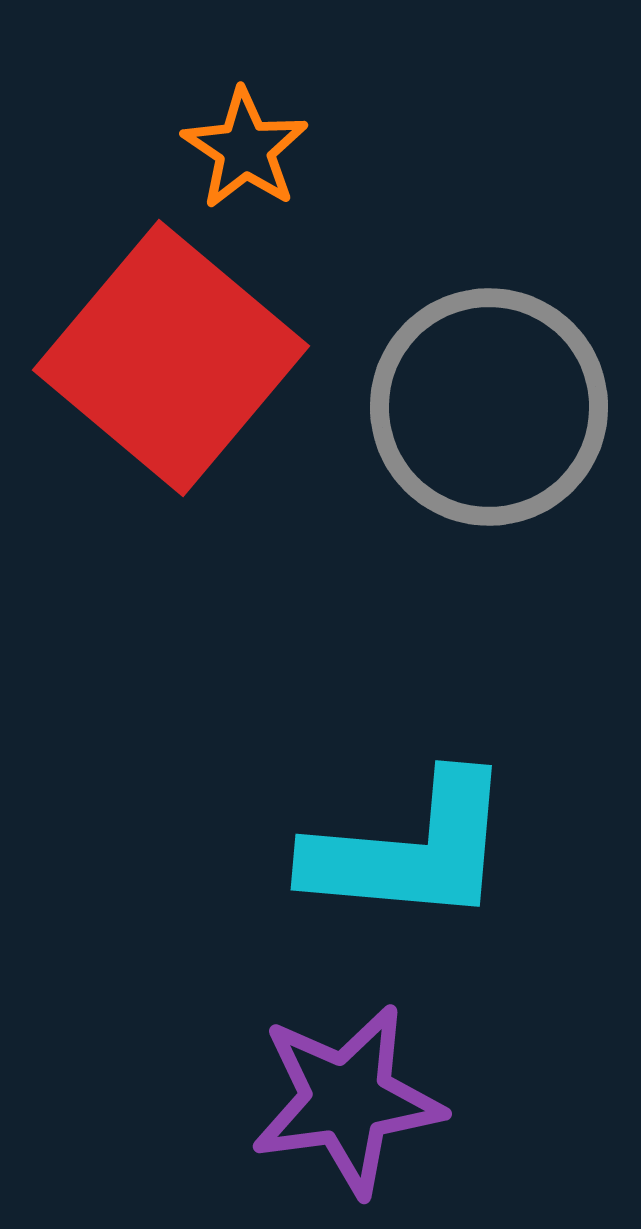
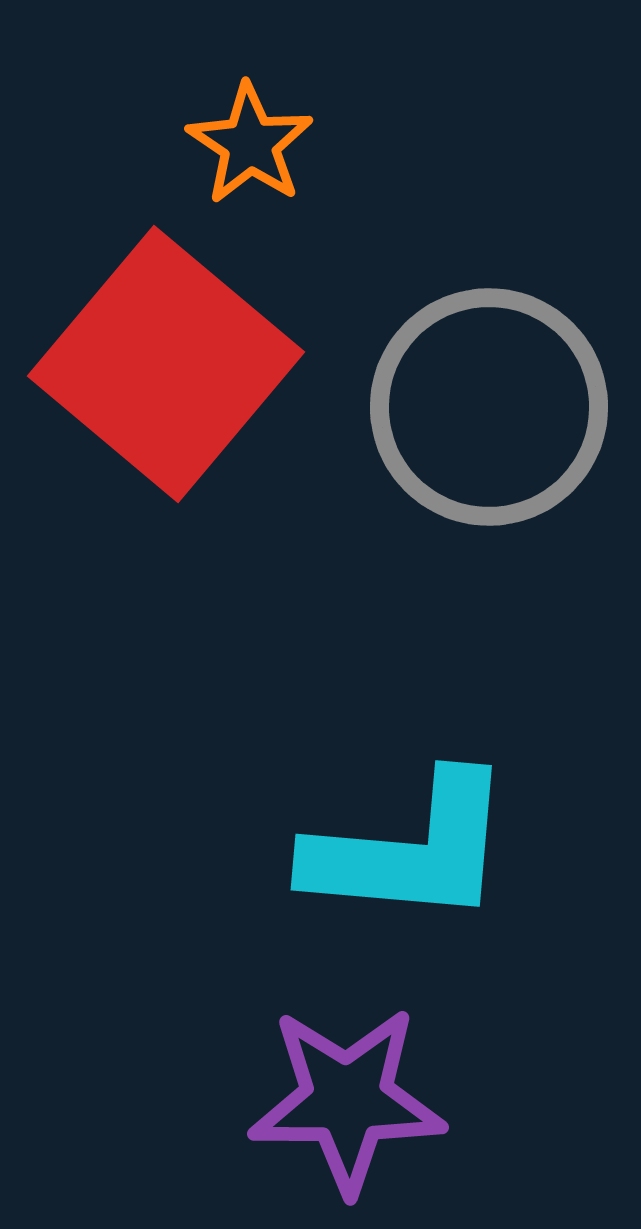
orange star: moved 5 px right, 5 px up
red square: moved 5 px left, 6 px down
purple star: rotated 8 degrees clockwise
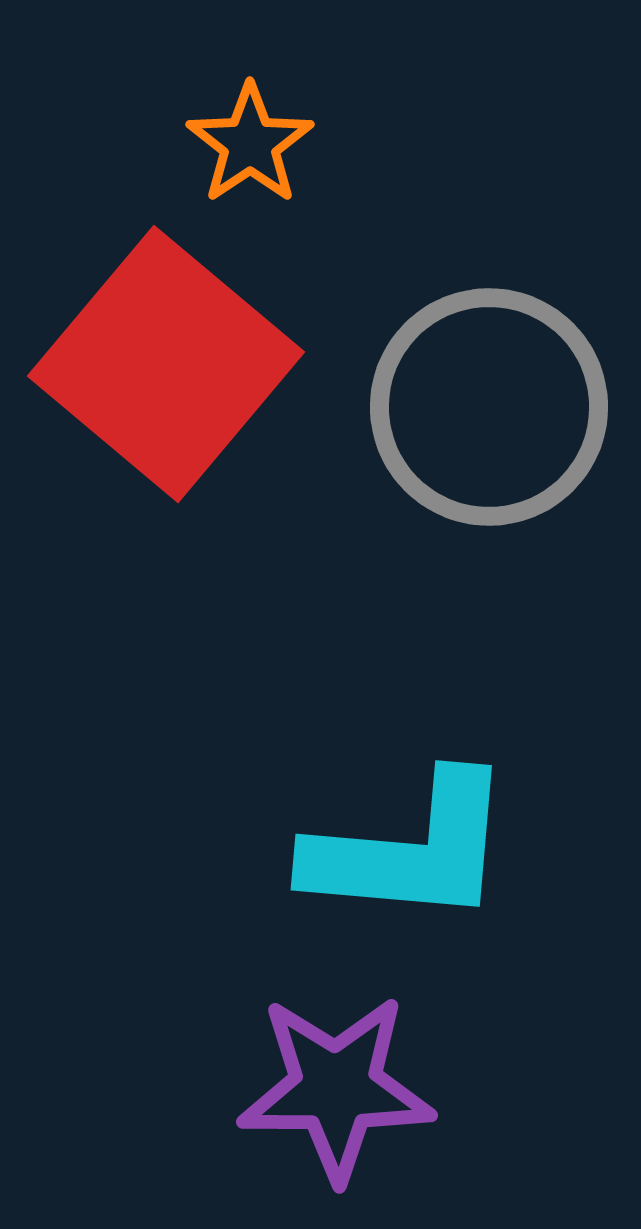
orange star: rotated 4 degrees clockwise
purple star: moved 11 px left, 12 px up
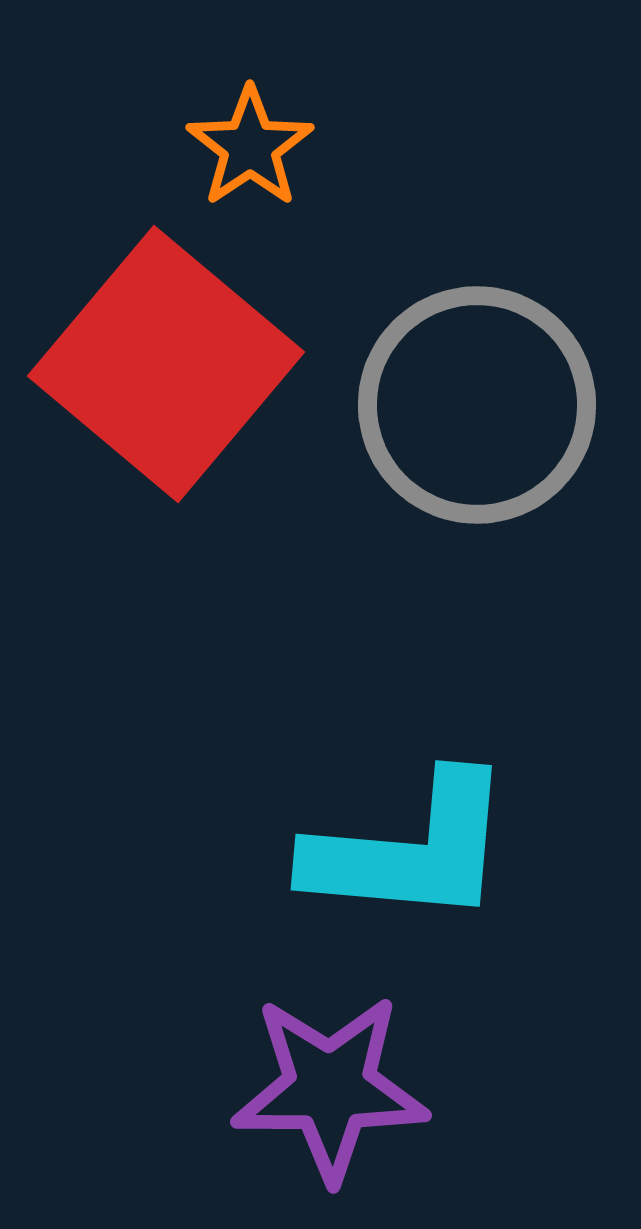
orange star: moved 3 px down
gray circle: moved 12 px left, 2 px up
purple star: moved 6 px left
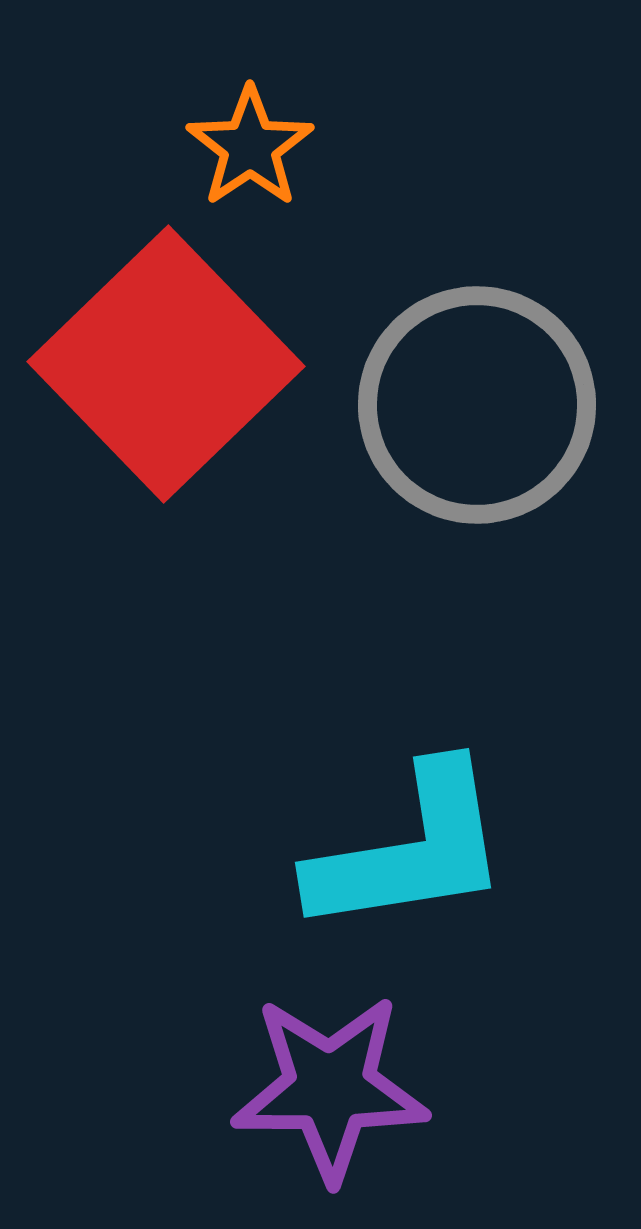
red square: rotated 6 degrees clockwise
cyan L-shape: rotated 14 degrees counterclockwise
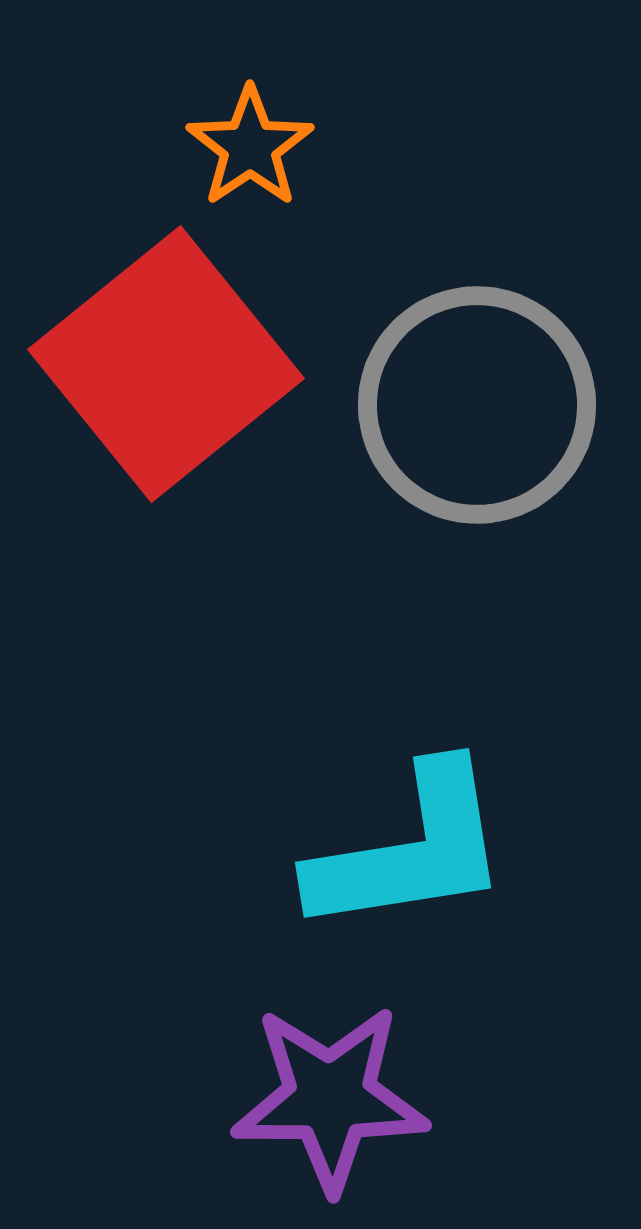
red square: rotated 5 degrees clockwise
purple star: moved 10 px down
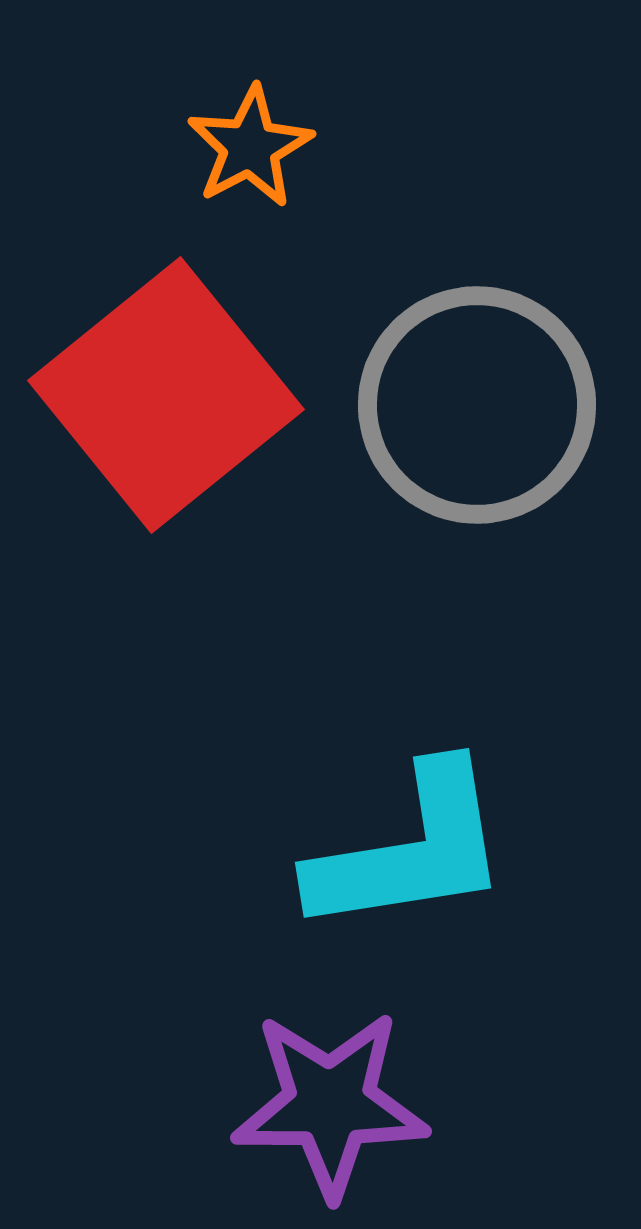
orange star: rotated 6 degrees clockwise
red square: moved 31 px down
purple star: moved 6 px down
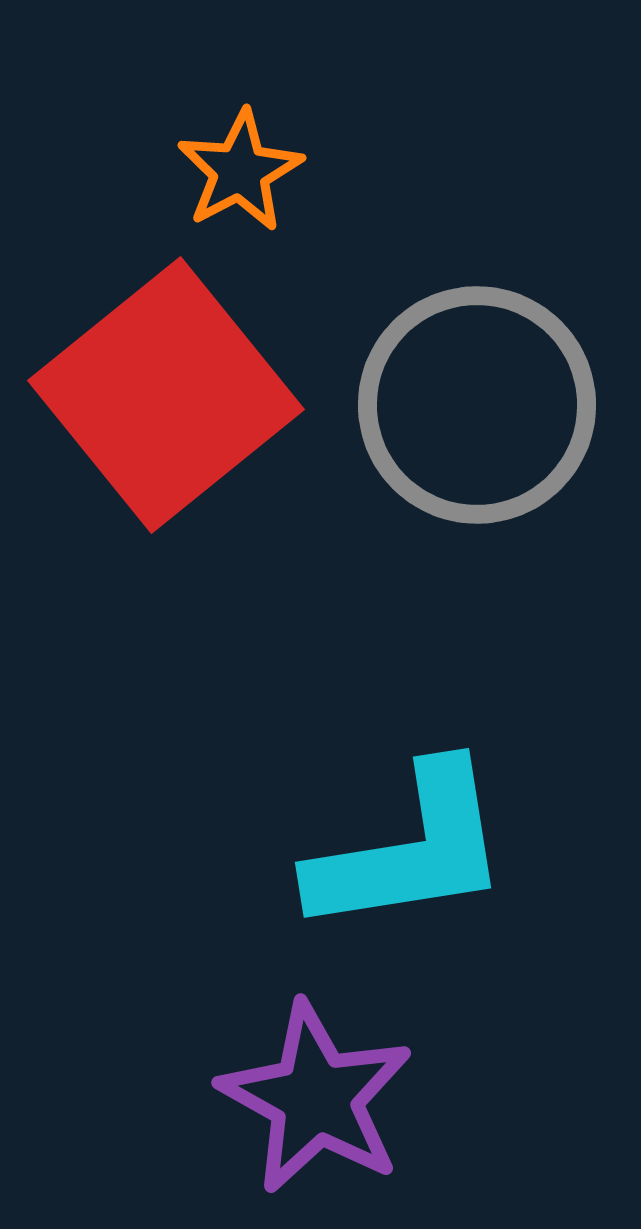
orange star: moved 10 px left, 24 px down
purple star: moved 14 px left, 6 px up; rotated 29 degrees clockwise
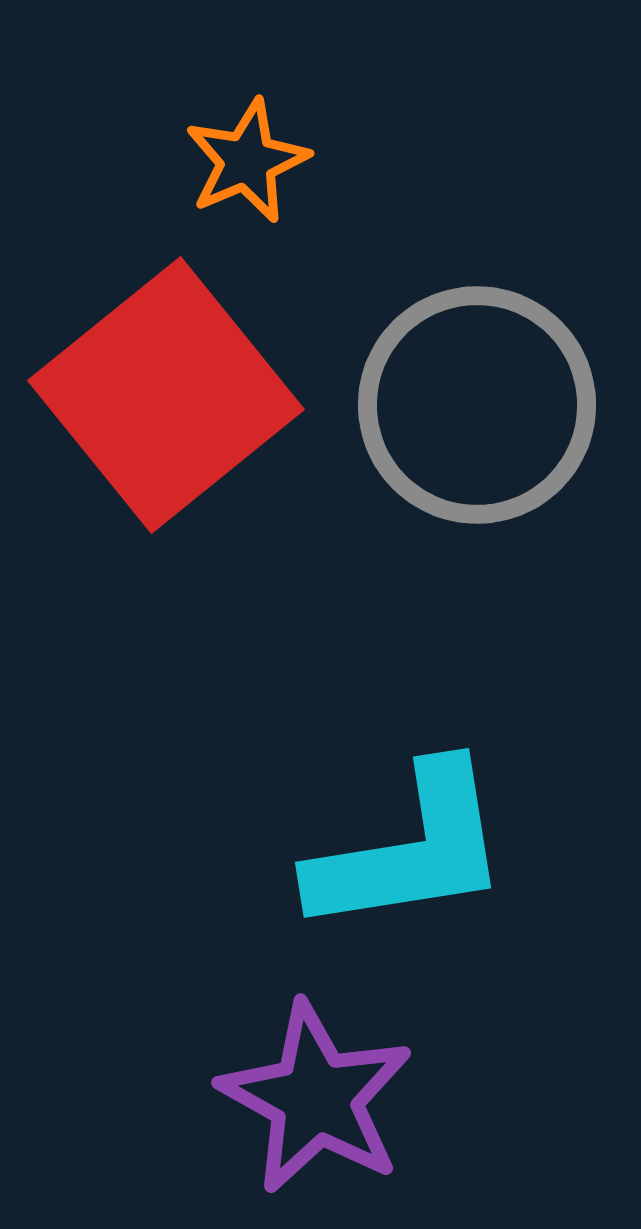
orange star: moved 7 px right, 10 px up; rotated 5 degrees clockwise
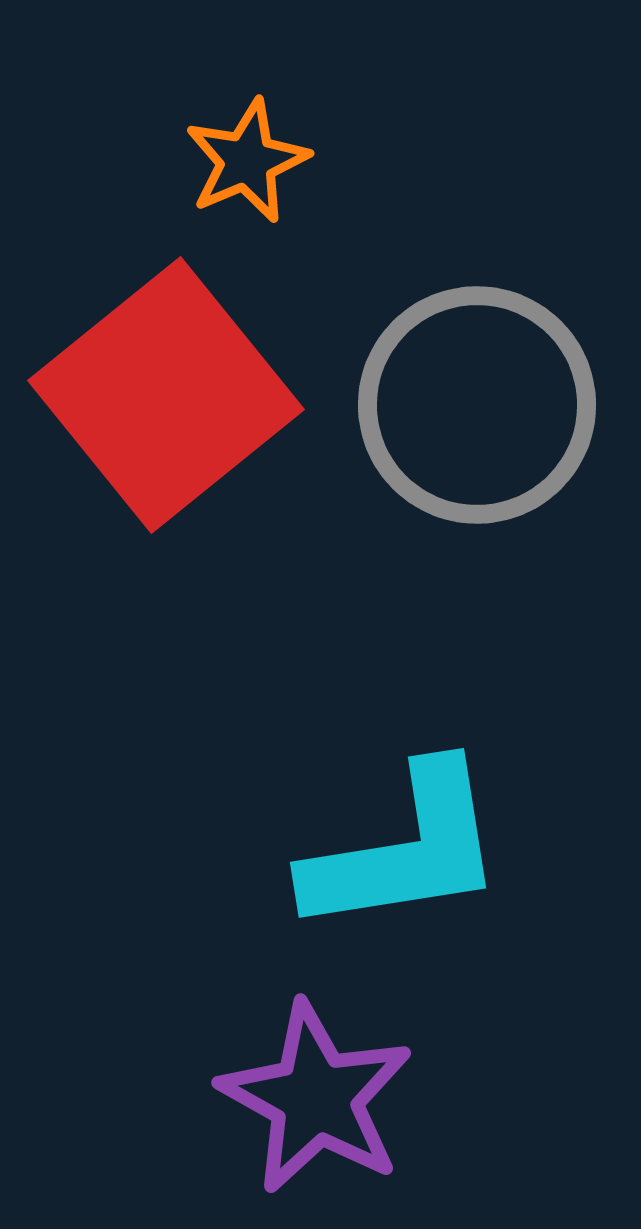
cyan L-shape: moved 5 px left
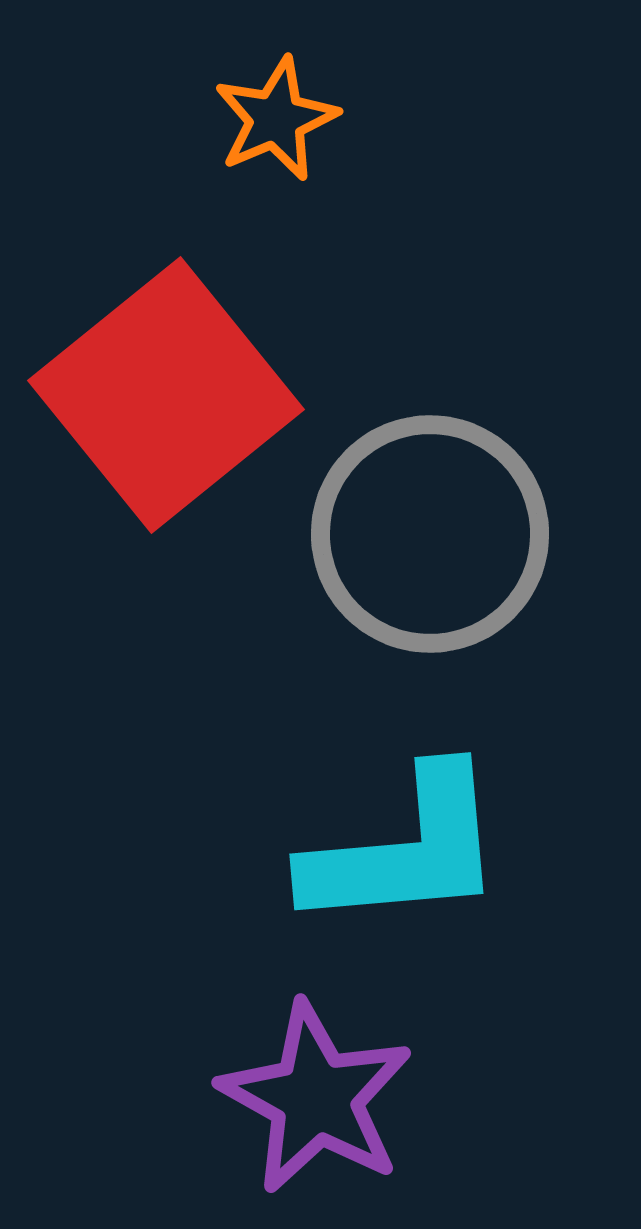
orange star: moved 29 px right, 42 px up
gray circle: moved 47 px left, 129 px down
cyan L-shape: rotated 4 degrees clockwise
